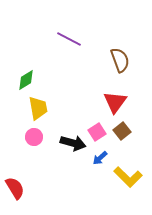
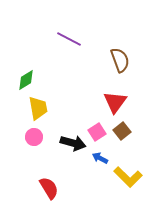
blue arrow: rotated 70 degrees clockwise
red semicircle: moved 34 px right
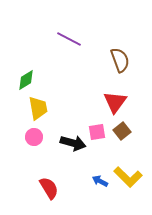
pink square: rotated 24 degrees clockwise
blue arrow: moved 23 px down
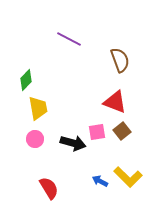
green diamond: rotated 15 degrees counterclockwise
red triangle: rotated 45 degrees counterclockwise
pink circle: moved 1 px right, 2 px down
